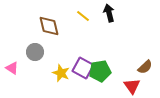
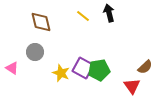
brown diamond: moved 8 px left, 4 px up
green pentagon: moved 1 px left, 1 px up
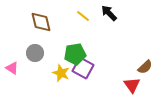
black arrow: rotated 30 degrees counterclockwise
gray circle: moved 1 px down
green pentagon: moved 24 px left, 16 px up
red triangle: moved 1 px up
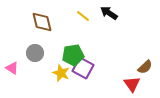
black arrow: rotated 12 degrees counterclockwise
brown diamond: moved 1 px right
green pentagon: moved 2 px left, 1 px down
red triangle: moved 1 px up
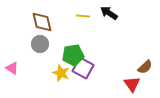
yellow line: rotated 32 degrees counterclockwise
gray circle: moved 5 px right, 9 px up
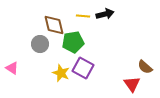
black arrow: moved 4 px left, 1 px down; rotated 132 degrees clockwise
brown diamond: moved 12 px right, 3 px down
green pentagon: moved 13 px up
brown semicircle: rotated 84 degrees clockwise
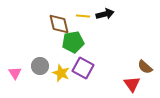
brown diamond: moved 5 px right, 1 px up
gray circle: moved 22 px down
pink triangle: moved 3 px right, 5 px down; rotated 24 degrees clockwise
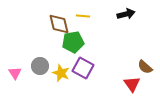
black arrow: moved 21 px right
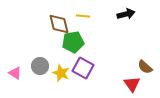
pink triangle: rotated 24 degrees counterclockwise
